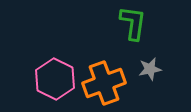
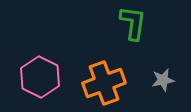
gray star: moved 13 px right, 11 px down
pink hexagon: moved 15 px left, 2 px up
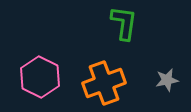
green L-shape: moved 9 px left
gray star: moved 4 px right
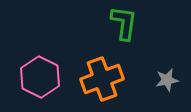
orange cross: moved 2 px left, 4 px up
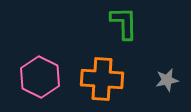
green L-shape: rotated 9 degrees counterclockwise
orange cross: rotated 24 degrees clockwise
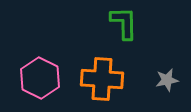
pink hexagon: moved 1 px down
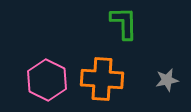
pink hexagon: moved 7 px right, 2 px down
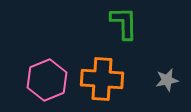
pink hexagon: rotated 12 degrees clockwise
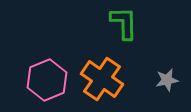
orange cross: rotated 30 degrees clockwise
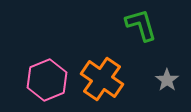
green L-shape: moved 17 px right, 2 px down; rotated 15 degrees counterclockwise
gray star: rotated 25 degrees counterclockwise
